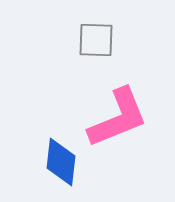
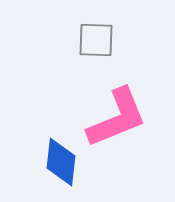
pink L-shape: moved 1 px left
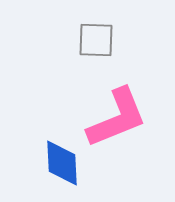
blue diamond: moved 1 px right, 1 px down; rotated 9 degrees counterclockwise
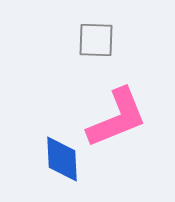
blue diamond: moved 4 px up
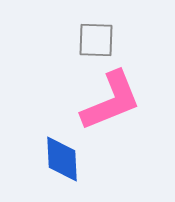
pink L-shape: moved 6 px left, 17 px up
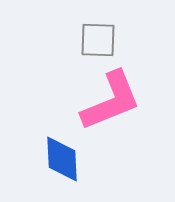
gray square: moved 2 px right
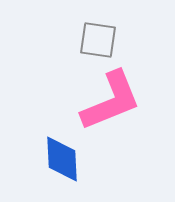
gray square: rotated 6 degrees clockwise
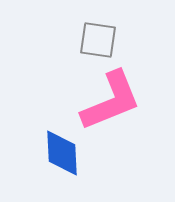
blue diamond: moved 6 px up
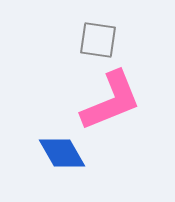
blue diamond: rotated 27 degrees counterclockwise
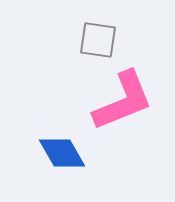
pink L-shape: moved 12 px right
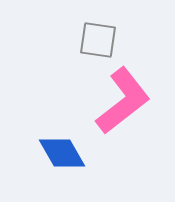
pink L-shape: rotated 16 degrees counterclockwise
